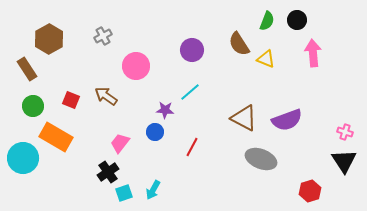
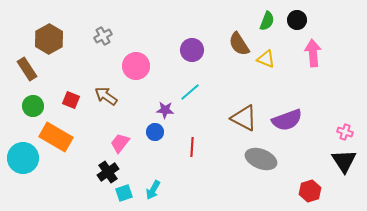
red line: rotated 24 degrees counterclockwise
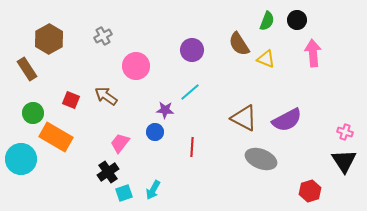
green circle: moved 7 px down
purple semicircle: rotated 8 degrees counterclockwise
cyan circle: moved 2 px left, 1 px down
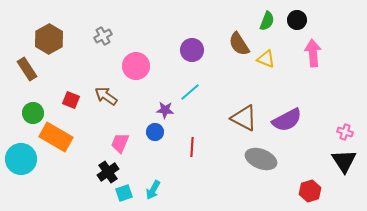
pink trapezoid: rotated 15 degrees counterclockwise
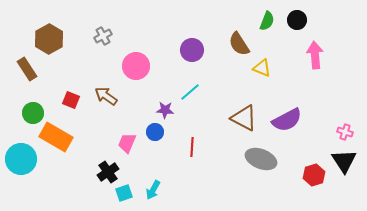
pink arrow: moved 2 px right, 2 px down
yellow triangle: moved 4 px left, 9 px down
pink trapezoid: moved 7 px right
red hexagon: moved 4 px right, 16 px up
